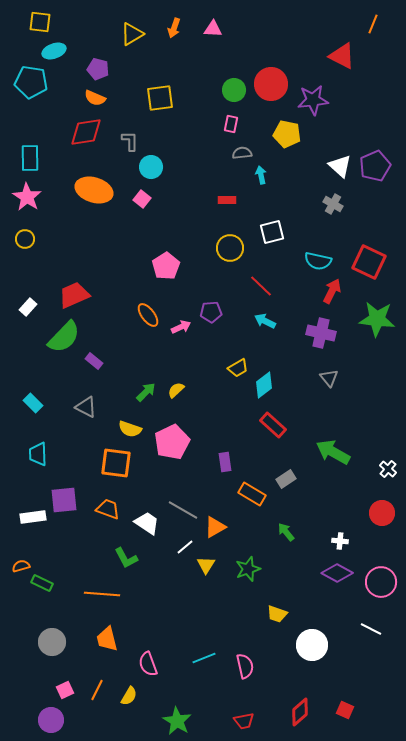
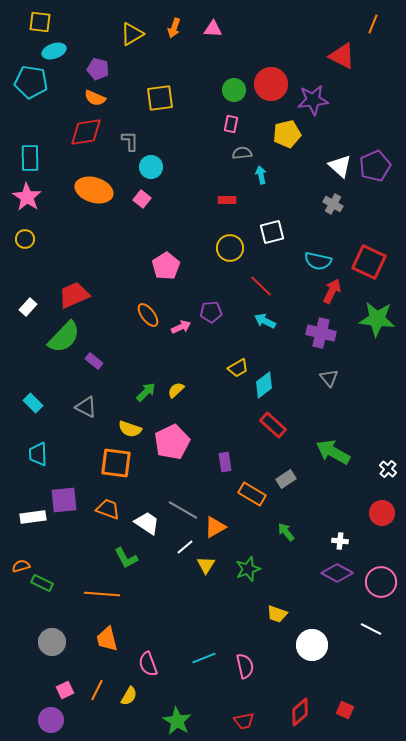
yellow pentagon at (287, 134): rotated 24 degrees counterclockwise
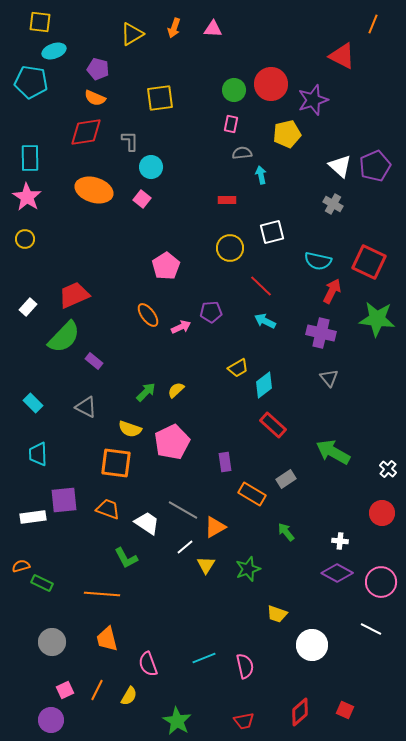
purple star at (313, 100): rotated 12 degrees counterclockwise
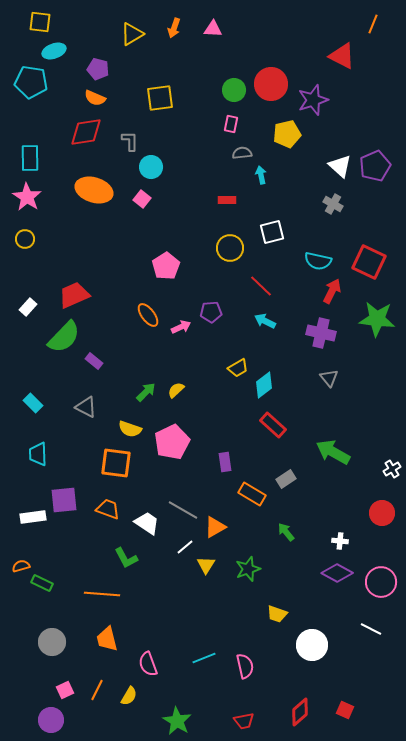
white cross at (388, 469): moved 4 px right; rotated 18 degrees clockwise
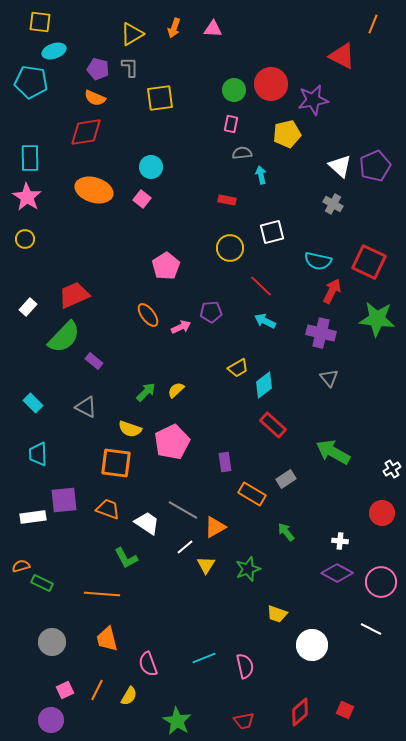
purple star at (313, 100): rotated 8 degrees clockwise
gray L-shape at (130, 141): moved 74 px up
red rectangle at (227, 200): rotated 12 degrees clockwise
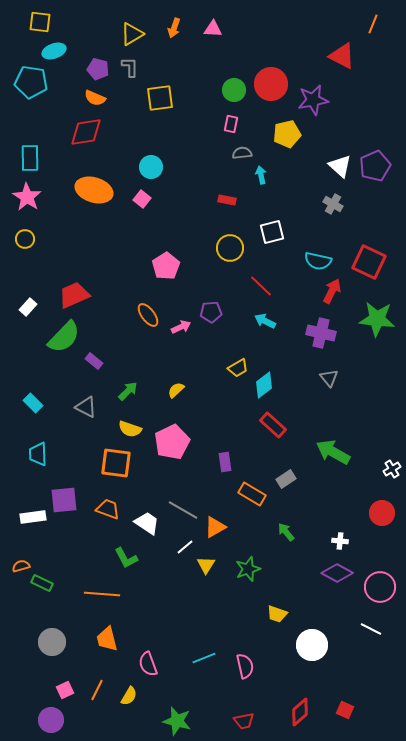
green arrow at (146, 392): moved 18 px left, 1 px up
pink circle at (381, 582): moved 1 px left, 5 px down
green star at (177, 721): rotated 16 degrees counterclockwise
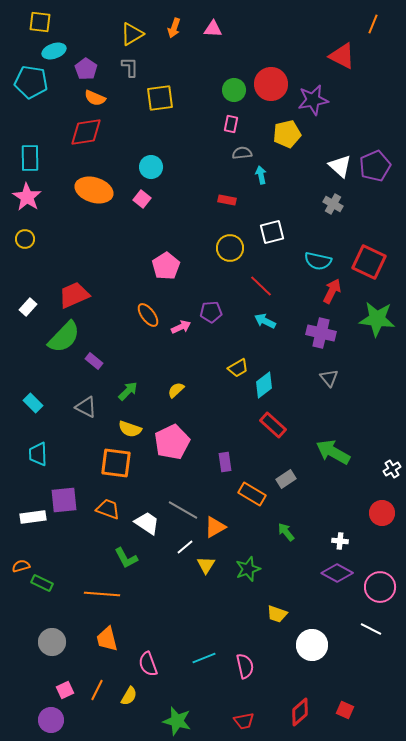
purple pentagon at (98, 69): moved 12 px left; rotated 20 degrees clockwise
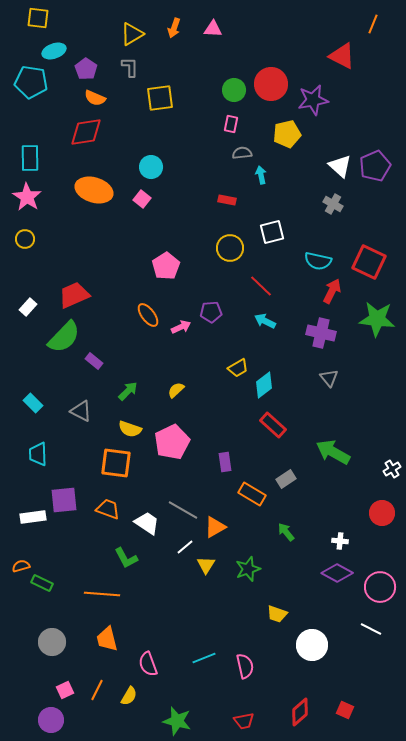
yellow square at (40, 22): moved 2 px left, 4 px up
gray triangle at (86, 407): moved 5 px left, 4 px down
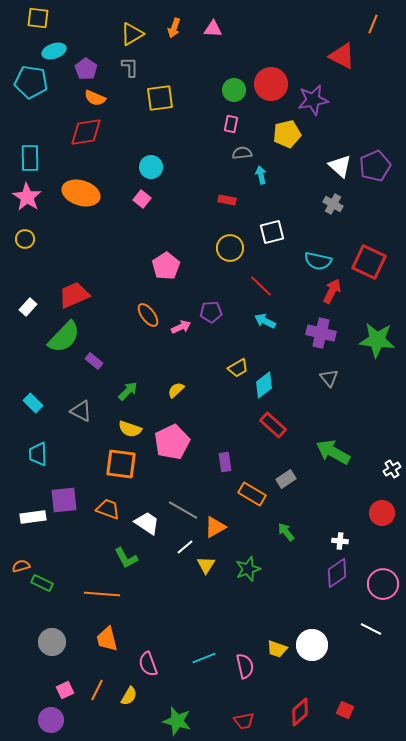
orange ellipse at (94, 190): moved 13 px left, 3 px down
green star at (377, 319): moved 21 px down
orange square at (116, 463): moved 5 px right, 1 px down
purple diamond at (337, 573): rotated 64 degrees counterclockwise
pink circle at (380, 587): moved 3 px right, 3 px up
yellow trapezoid at (277, 614): moved 35 px down
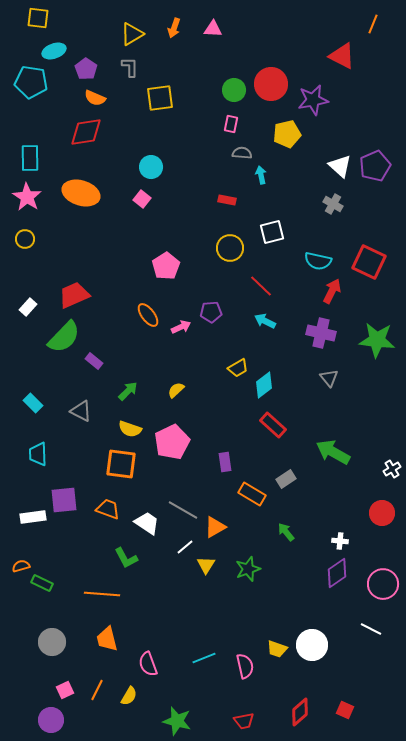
gray semicircle at (242, 153): rotated 12 degrees clockwise
